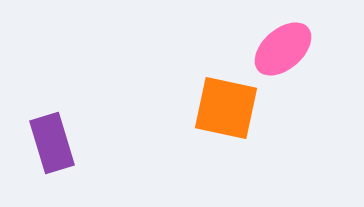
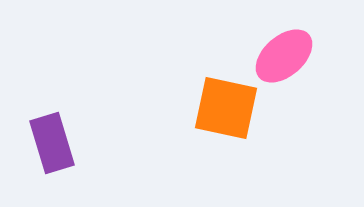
pink ellipse: moved 1 px right, 7 px down
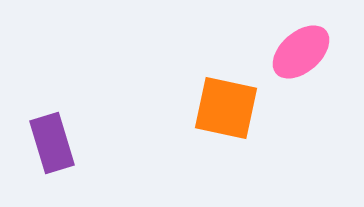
pink ellipse: moved 17 px right, 4 px up
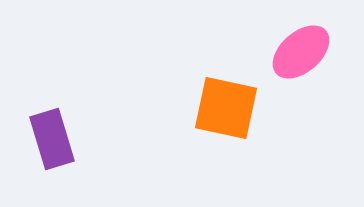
purple rectangle: moved 4 px up
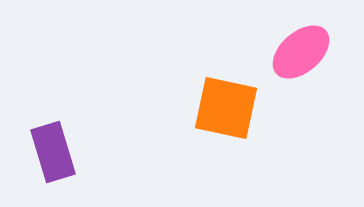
purple rectangle: moved 1 px right, 13 px down
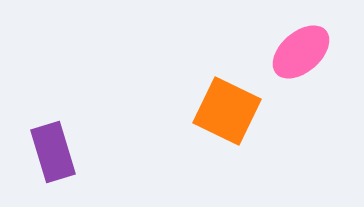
orange square: moved 1 px right, 3 px down; rotated 14 degrees clockwise
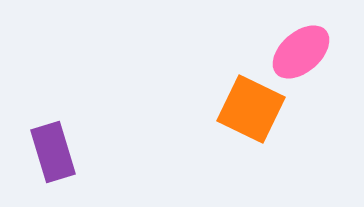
orange square: moved 24 px right, 2 px up
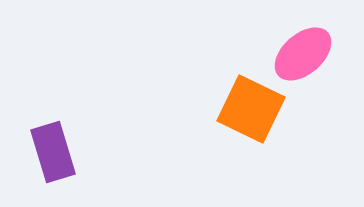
pink ellipse: moved 2 px right, 2 px down
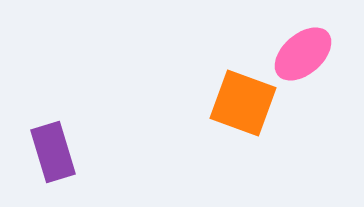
orange square: moved 8 px left, 6 px up; rotated 6 degrees counterclockwise
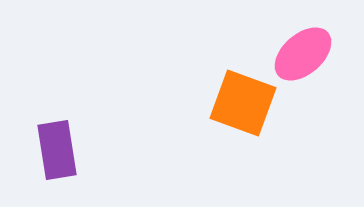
purple rectangle: moved 4 px right, 2 px up; rotated 8 degrees clockwise
